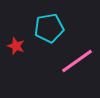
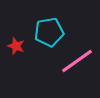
cyan pentagon: moved 4 px down
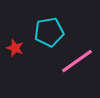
red star: moved 1 px left, 2 px down
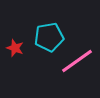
cyan pentagon: moved 5 px down
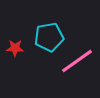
red star: rotated 18 degrees counterclockwise
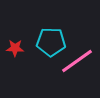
cyan pentagon: moved 2 px right, 5 px down; rotated 12 degrees clockwise
